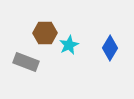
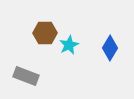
gray rectangle: moved 14 px down
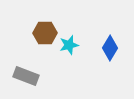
cyan star: rotated 12 degrees clockwise
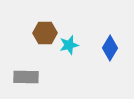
gray rectangle: moved 1 px down; rotated 20 degrees counterclockwise
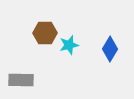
blue diamond: moved 1 px down
gray rectangle: moved 5 px left, 3 px down
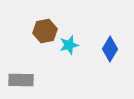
brown hexagon: moved 2 px up; rotated 10 degrees counterclockwise
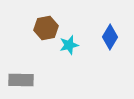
brown hexagon: moved 1 px right, 3 px up
blue diamond: moved 12 px up
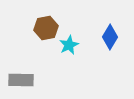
cyan star: rotated 12 degrees counterclockwise
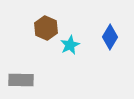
brown hexagon: rotated 25 degrees counterclockwise
cyan star: moved 1 px right
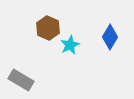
brown hexagon: moved 2 px right
gray rectangle: rotated 30 degrees clockwise
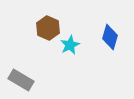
blue diamond: rotated 15 degrees counterclockwise
